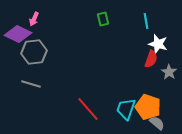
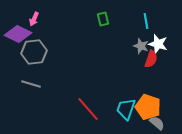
gray star: moved 28 px left, 26 px up; rotated 14 degrees counterclockwise
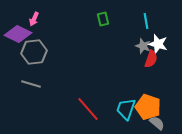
gray star: moved 2 px right
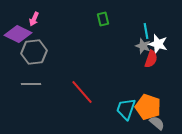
cyan line: moved 10 px down
gray line: rotated 18 degrees counterclockwise
red line: moved 6 px left, 17 px up
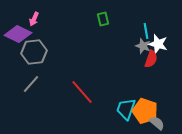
gray line: rotated 48 degrees counterclockwise
orange pentagon: moved 3 px left, 4 px down
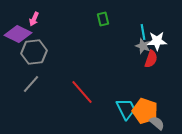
cyan line: moved 3 px left, 1 px down
white star: moved 1 px left, 3 px up; rotated 18 degrees counterclockwise
cyan trapezoid: rotated 135 degrees clockwise
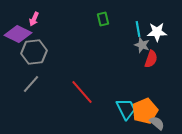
cyan line: moved 5 px left, 3 px up
white star: moved 9 px up
gray star: moved 1 px left, 1 px up
orange pentagon: rotated 30 degrees clockwise
